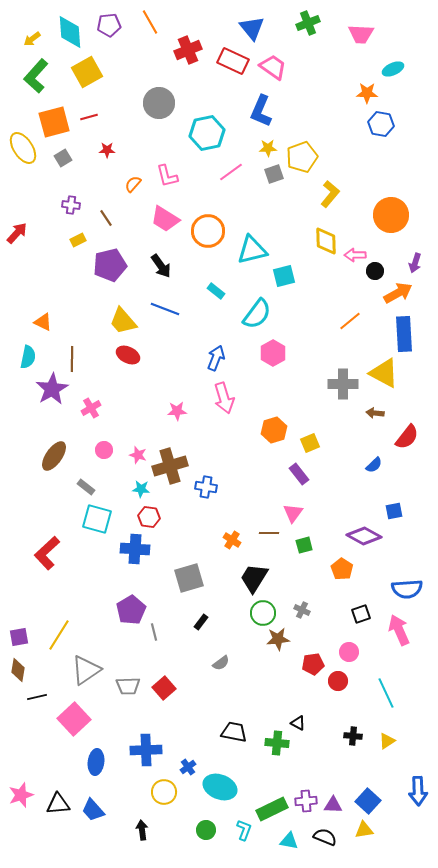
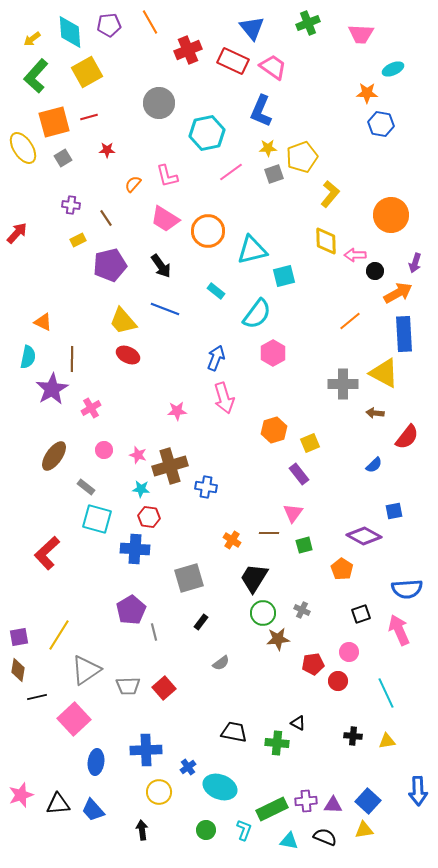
yellow triangle at (387, 741): rotated 24 degrees clockwise
yellow circle at (164, 792): moved 5 px left
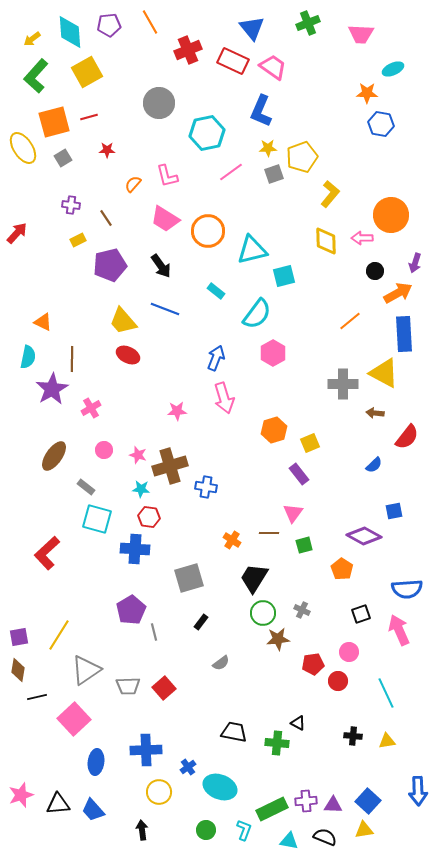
pink arrow at (355, 255): moved 7 px right, 17 px up
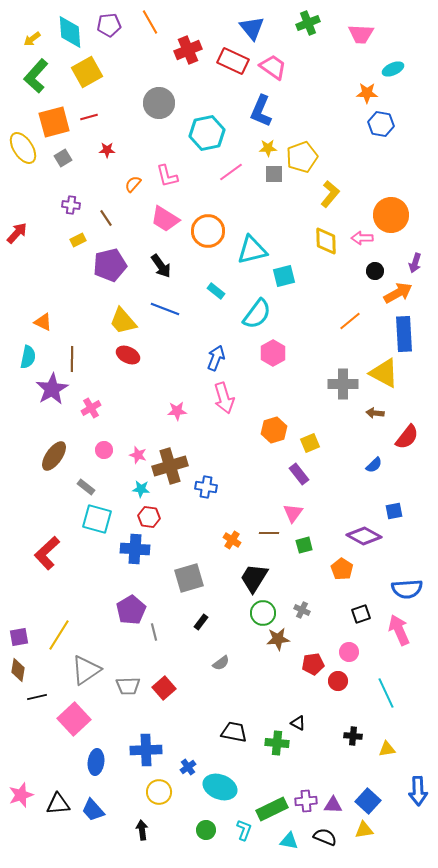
gray square at (274, 174): rotated 18 degrees clockwise
yellow triangle at (387, 741): moved 8 px down
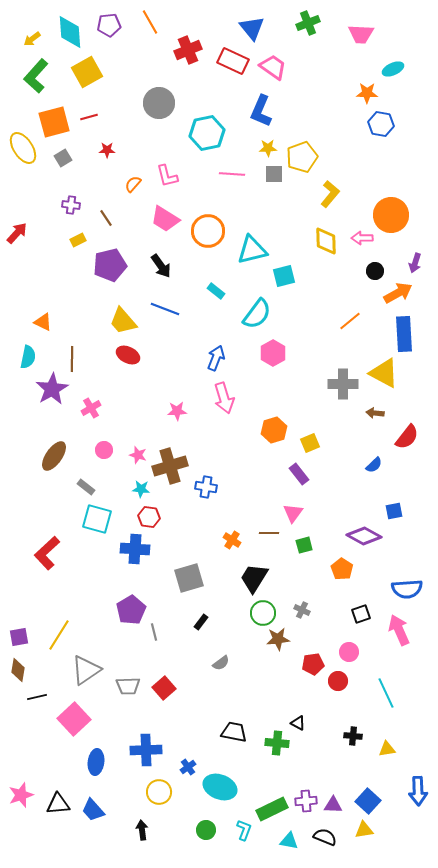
pink line at (231, 172): moved 1 px right, 2 px down; rotated 40 degrees clockwise
